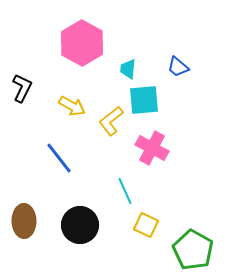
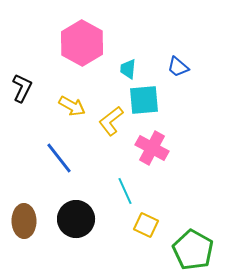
black circle: moved 4 px left, 6 px up
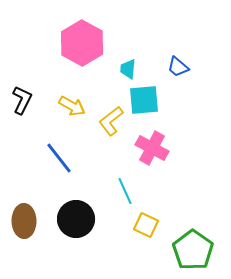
black L-shape: moved 12 px down
green pentagon: rotated 6 degrees clockwise
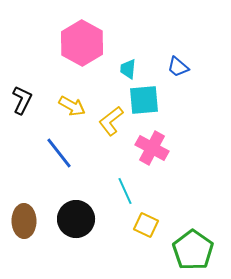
blue line: moved 5 px up
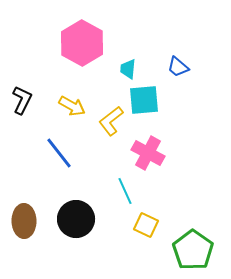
pink cross: moved 4 px left, 5 px down
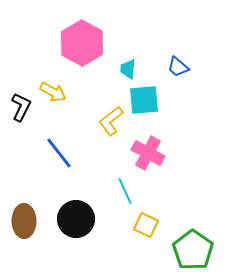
black L-shape: moved 1 px left, 7 px down
yellow arrow: moved 19 px left, 14 px up
